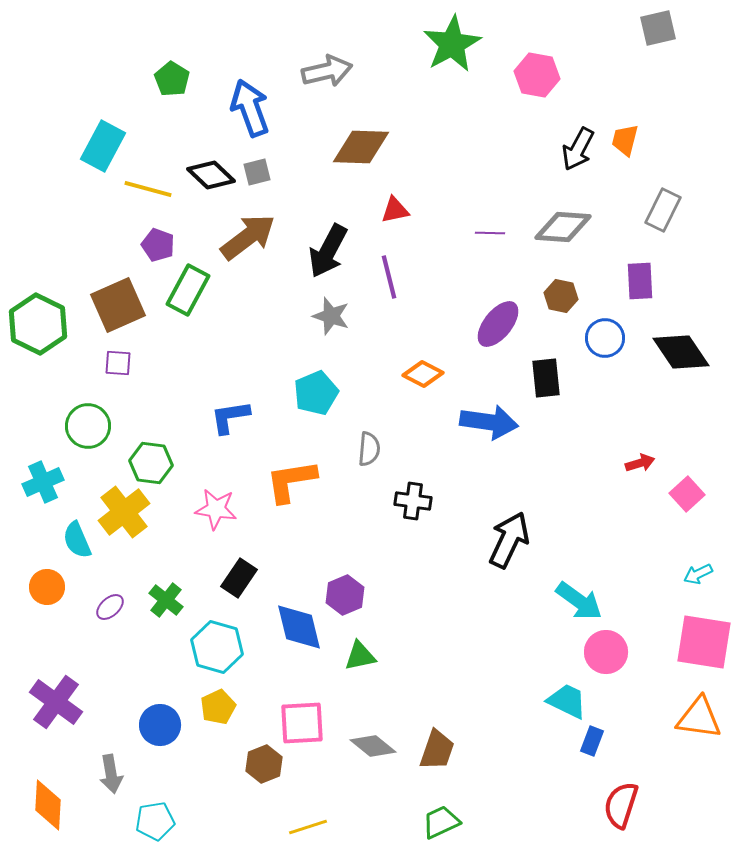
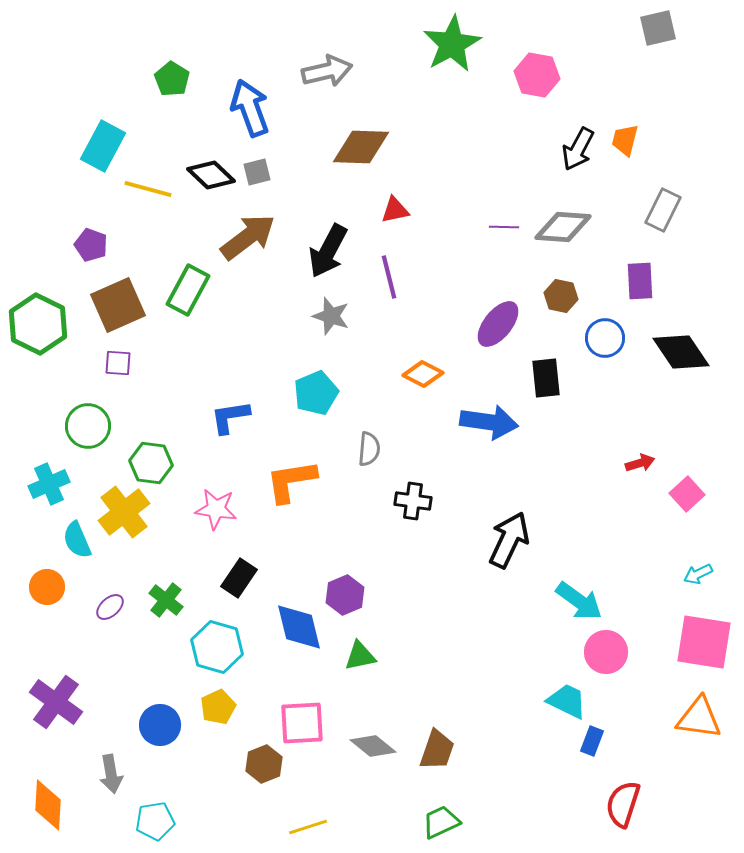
purple line at (490, 233): moved 14 px right, 6 px up
purple pentagon at (158, 245): moved 67 px left
cyan cross at (43, 482): moved 6 px right, 2 px down
red semicircle at (621, 805): moved 2 px right, 1 px up
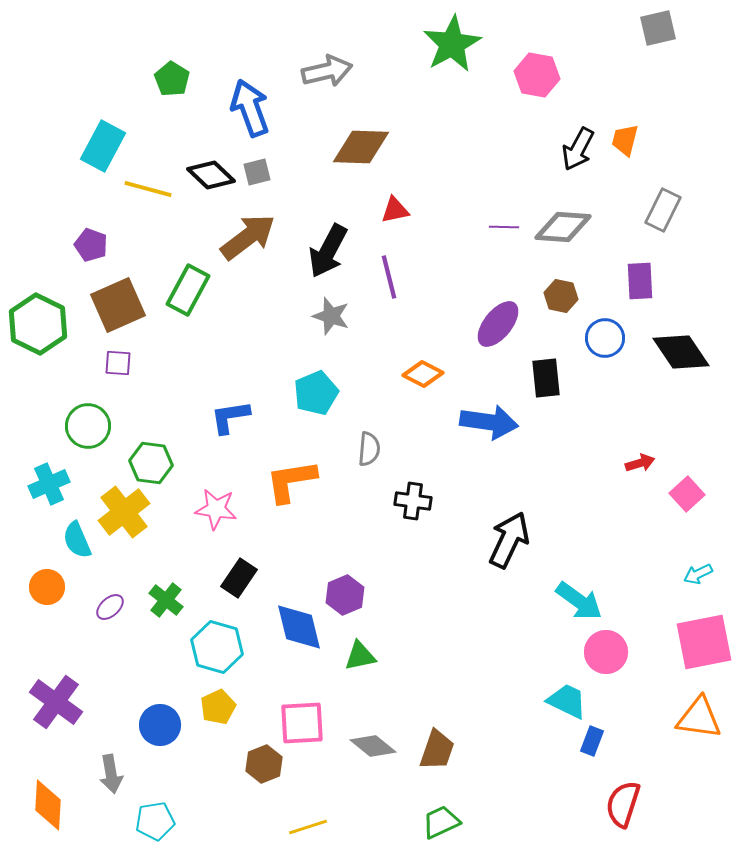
pink square at (704, 642): rotated 20 degrees counterclockwise
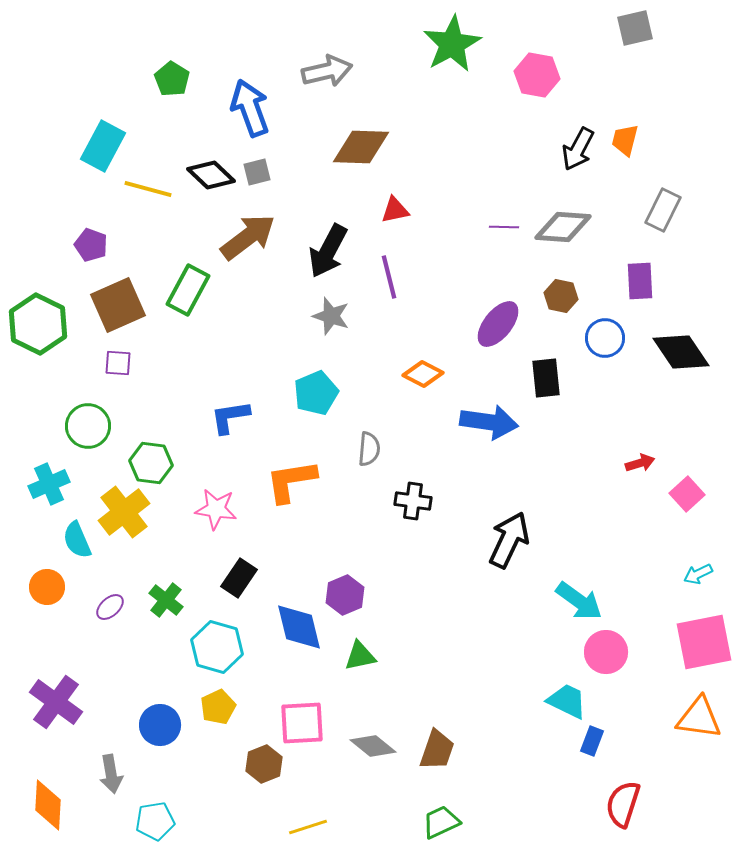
gray square at (658, 28): moved 23 px left
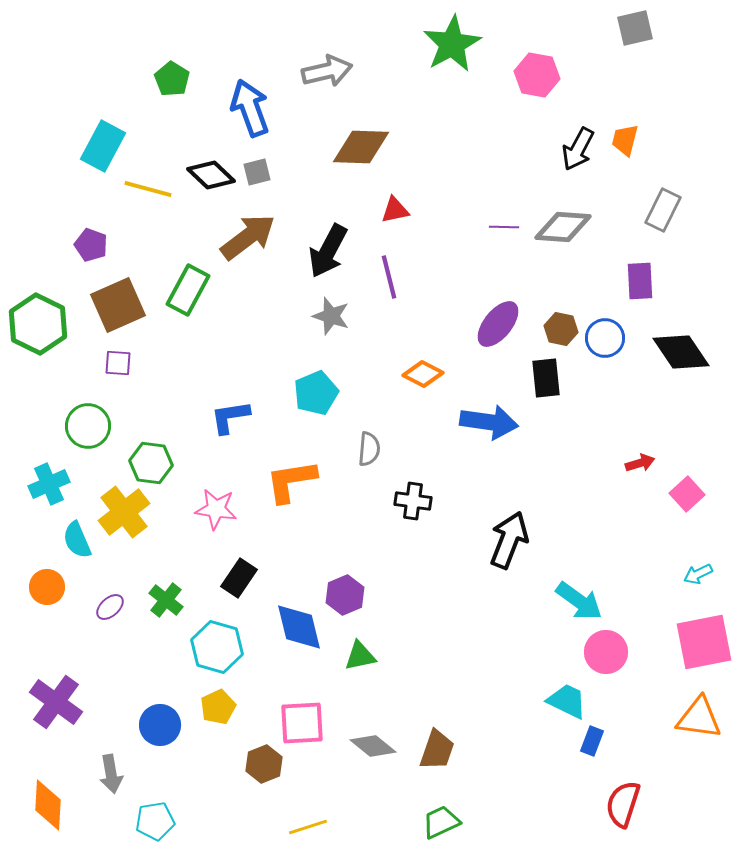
brown hexagon at (561, 296): moved 33 px down
black arrow at (509, 540): rotated 4 degrees counterclockwise
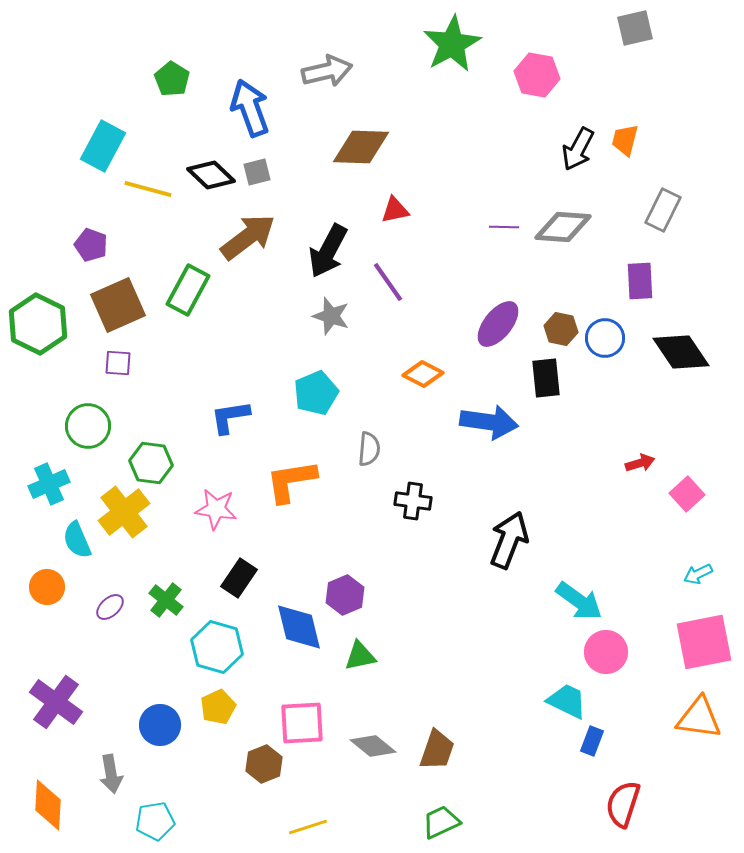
purple line at (389, 277): moved 1 px left, 5 px down; rotated 21 degrees counterclockwise
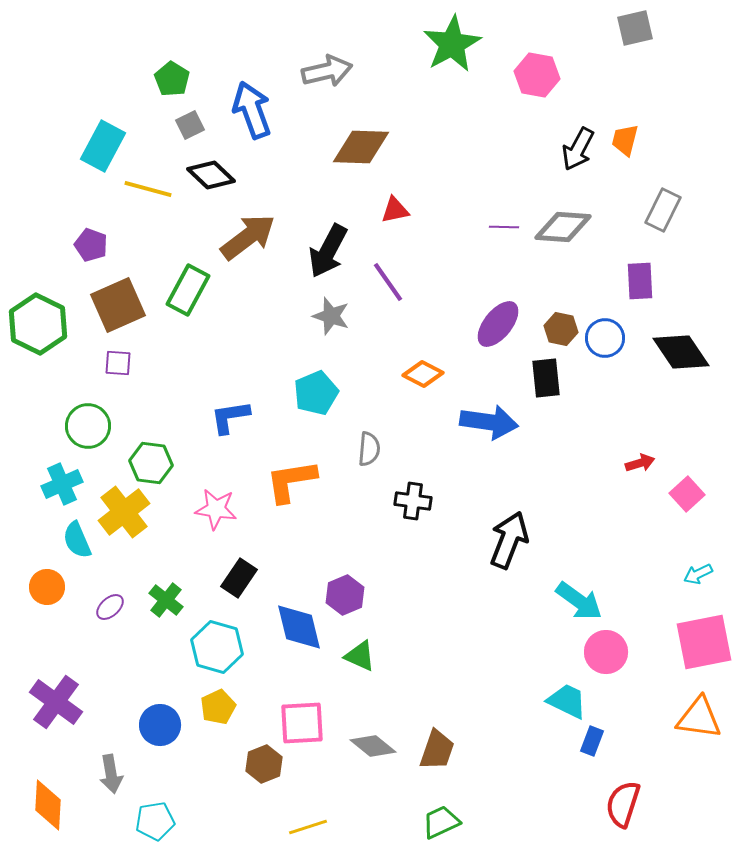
blue arrow at (250, 108): moved 2 px right, 2 px down
gray square at (257, 172): moved 67 px left, 47 px up; rotated 12 degrees counterclockwise
cyan cross at (49, 484): moved 13 px right
green triangle at (360, 656): rotated 36 degrees clockwise
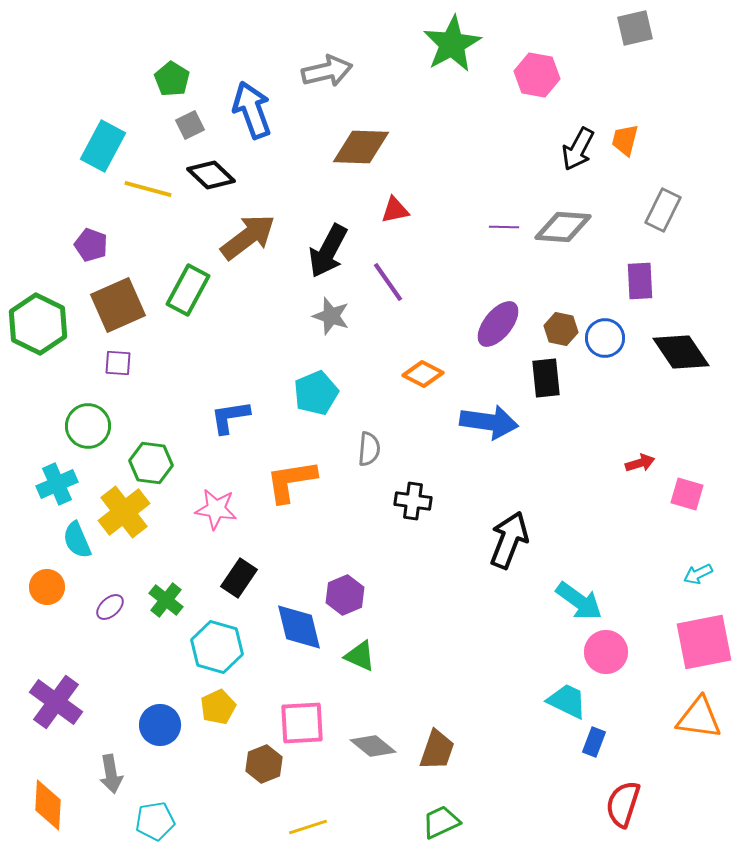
cyan cross at (62, 484): moved 5 px left
pink square at (687, 494): rotated 32 degrees counterclockwise
blue rectangle at (592, 741): moved 2 px right, 1 px down
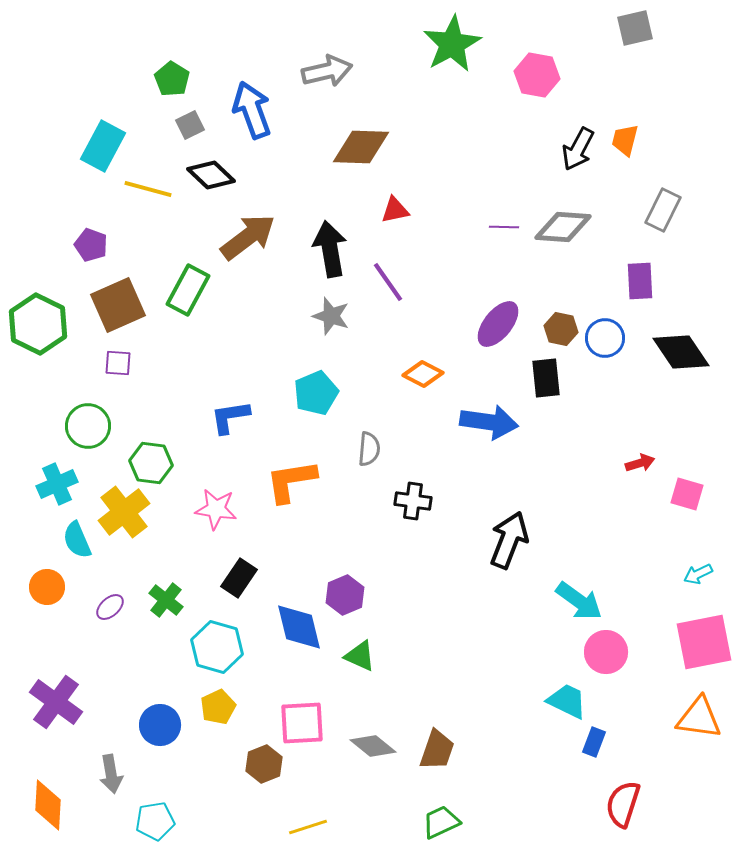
black arrow at (328, 251): moved 2 px right, 2 px up; rotated 142 degrees clockwise
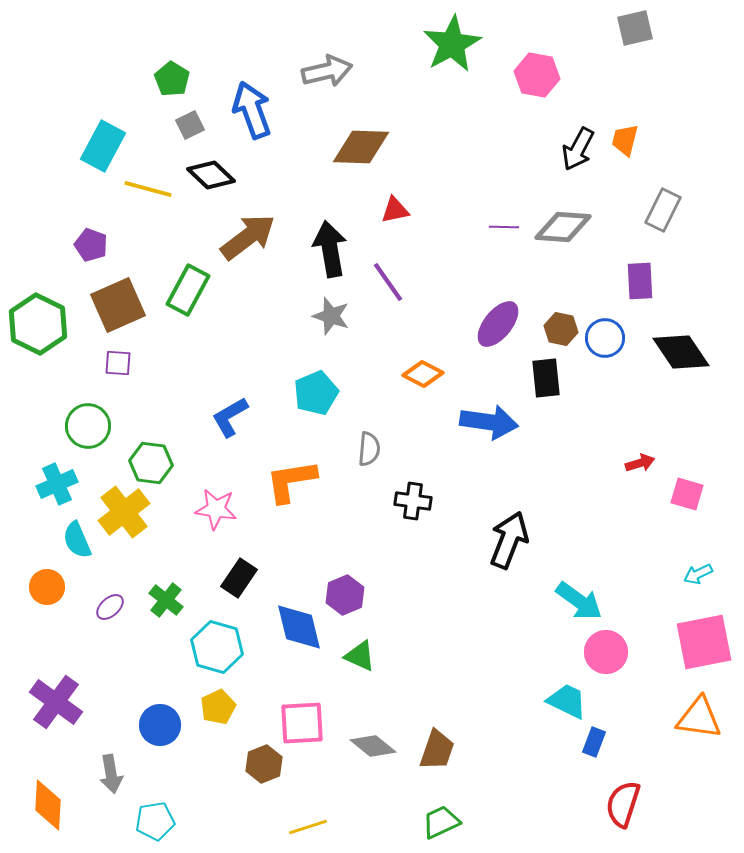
blue L-shape at (230, 417): rotated 21 degrees counterclockwise
